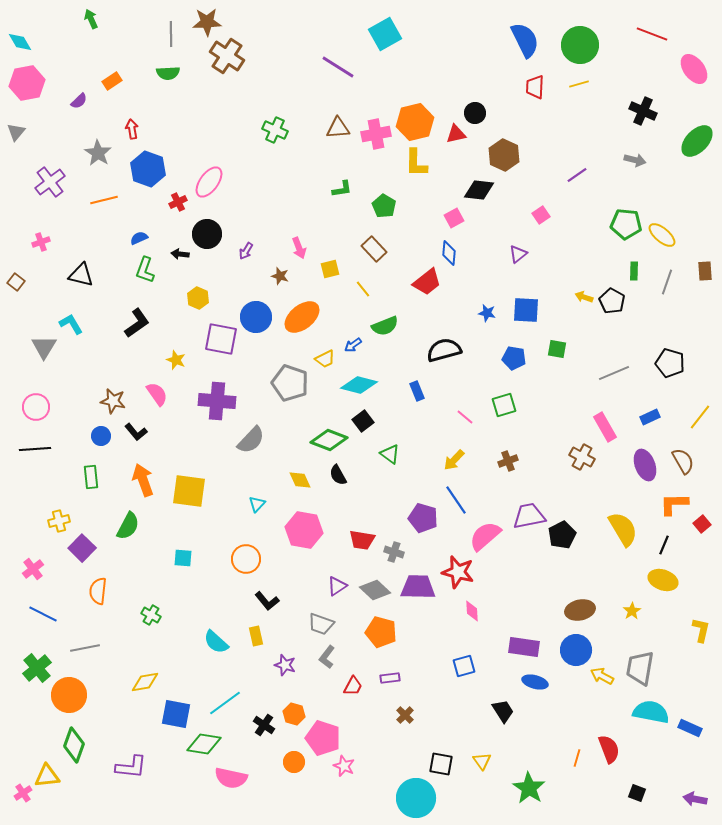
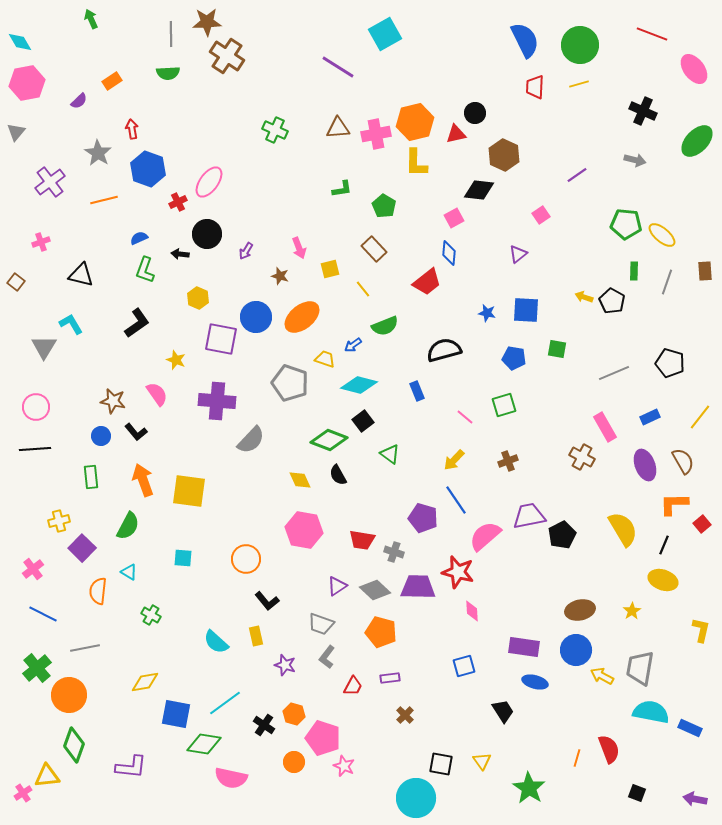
yellow trapezoid at (325, 359): rotated 135 degrees counterclockwise
cyan triangle at (257, 504): moved 128 px left, 68 px down; rotated 42 degrees counterclockwise
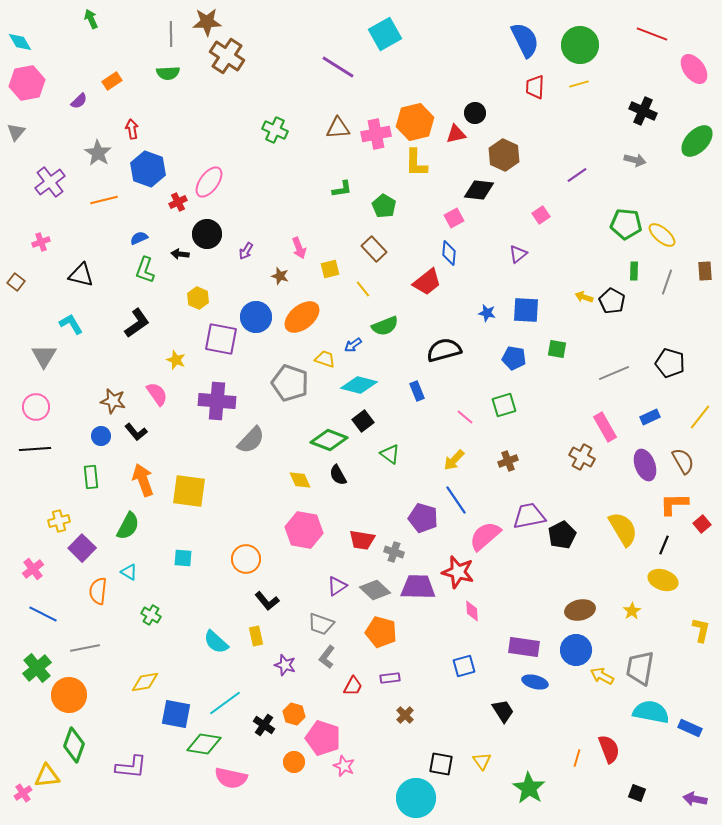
gray triangle at (44, 347): moved 9 px down
